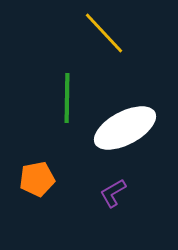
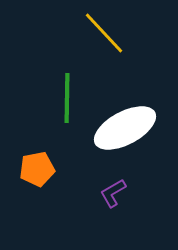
orange pentagon: moved 10 px up
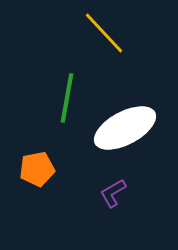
green line: rotated 9 degrees clockwise
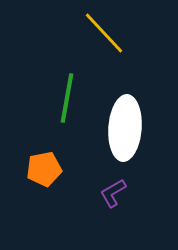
white ellipse: rotated 58 degrees counterclockwise
orange pentagon: moved 7 px right
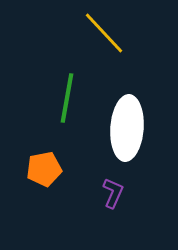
white ellipse: moved 2 px right
purple L-shape: rotated 144 degrees clockwise
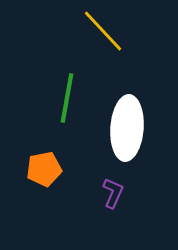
yellow line: moved 1 px left, 2 px up
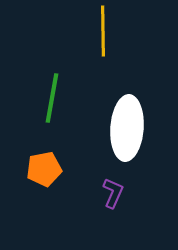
yellow line: rotated 42 degrees clockwise
green line: moved 15 px left
